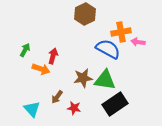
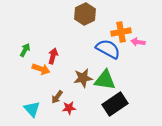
red star: moved 5 px left; rotated 16 degrees counterclockwise
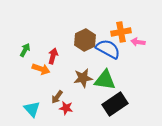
brown hexagon: moved 26 px down
red star: moved 3 px left; rotated 16 degrees clockwise
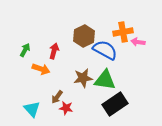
orange cross: moved 2 px right
brown hexagon: moved 1 px left, 4 px up
blue semicircle: moved 3 px left, 1 px down
red arrow: moved 1 px right, 5 px up
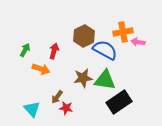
black rectangle: moved 4 px right, 2 px up
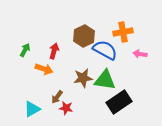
pink arrow: moved 2 px right, 12 px down
orange arrow: moved 3 px right
cyan triangle: rotated 42 degrees clockwise
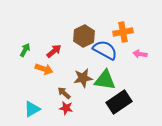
red arrow: rotated 35 degrees clockwise
brown arrow: moved 7 px right, 4 px up; rotated 96 degrees clockwise
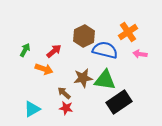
orange cross: moved 5 px right; rotated 24 degrees counterclockwise
blue semicircle: rotated 15 degrees counterclockwise
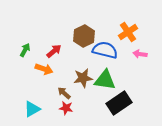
black rectangle: moved 1 px down
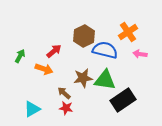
green arrow: moved 5 px left, 6 px down
black rectangle: moved 4 px right, 3 px up
